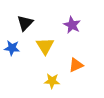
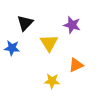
purple star: rotated 12 degrees counterclockwise
yellow triangle: moved 4 px right, 3 px up
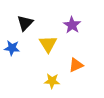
purple star: rotated 18 degrees clockwise
yellow triangle: moved 1 px left, 1 px down
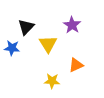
black triangle: moved 1 px right, 4 px down
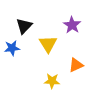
black triangle: moved 2 px left, 1 px up
blue star: rotated 14 degrees counterclockwise
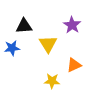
black triangle: rotated 42 degrees clockwise
orange triangle: moved 2 px left
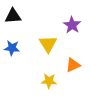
black triangle: moved 11 px left, 10 px up
blue star: rotated 14 degrees clockwise
orange triangle: moved 1 px left
yellow star: moved 3 px left
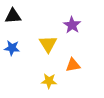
orange triangle: rotated 14 degrees clockwise
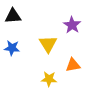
yellow star: moved 2 px up
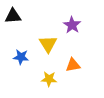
blue star: moved 9 px right, 9 px down
